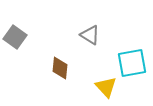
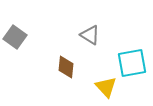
brown diamond: moved 6 px right, 1 px up
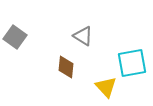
gray triangle: moved 7 px left, 1 px down
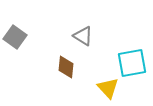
yellow triangle: moved 2 px right, 1 px down
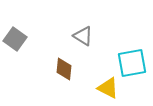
gray square: moved 2 px down
brown diamond: moved 2 px left, 2 px down
yellow triangle: rotated 20 degrees counterclockwise
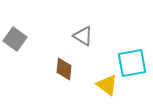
yellow triangle: moved 1 px left, 3 px up; rotated 10 degrees clockwise
